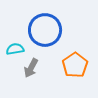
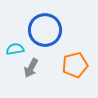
orange pentagon: rotated 20 degrees clockwise
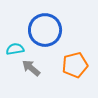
gray arrow: rotated 102 degrees clockwise
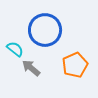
cyan semicircle: rotated 48 degrees clockwise
orange pentagon: rotated 10 degrees counterclockwise
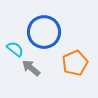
blue circle: moved 1 px left, 2 px down
orange pentagon: moved 2 px up
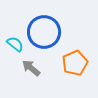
cyan semicircle: moved 5 px up
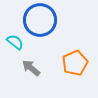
blue circle: moved 4 px left, 12 px up
cyan semicircle: moved 2 px up
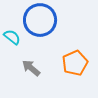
cyan semicircle: moved 3 px left, 5 px up
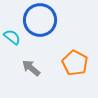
orange pentagon: rotated 20 degrees counterclockwise
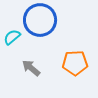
cyan semicircle: rotated 78 degrees counterclockwise
orange pentagon: rotated 30 degrees counterclockwise
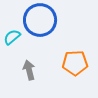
gray arrow: moved 2 px left, 2 px down; rotated 36 degrees clockwise
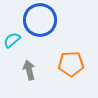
cyan semicircle: moved 3 px down
orange pentagon: moved 4 px left, 1 px down
